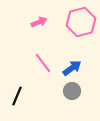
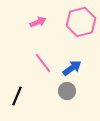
pink arrow: moved 1 px left
gray circle: moved 5 px left
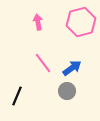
pink arrow: rotated 77 degrees counterclockwise
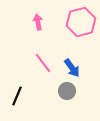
blue arrow: rotated 90 degrees clockwise
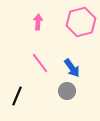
pink arrow: rotated 14 degrees clockwise
pink line: moved 3 px left
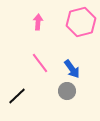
blue arrow: moved 1 px down
black line: rotated 24 degrees clockwise
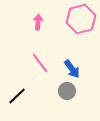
pink hexagon: moved 3 px up
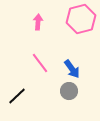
gray circle: moved 2 px right
